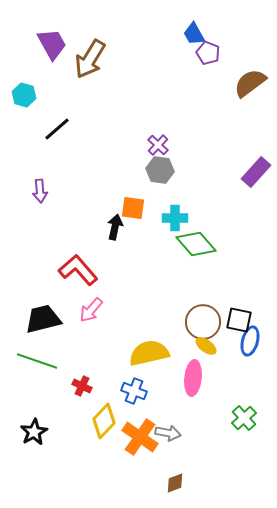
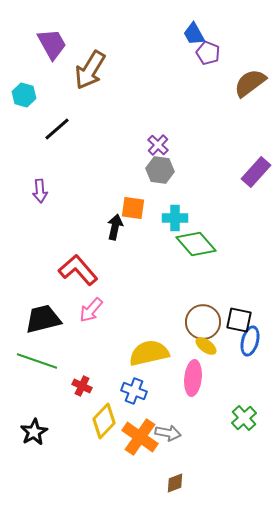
brown arrow: moved 11 px down
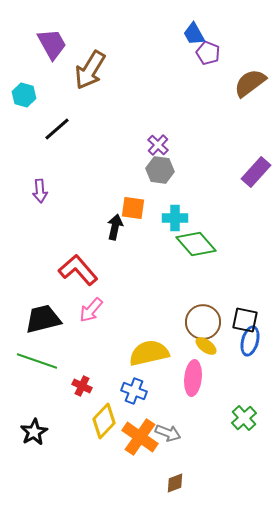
black square: moved 6 px right
gray arrow: rotated 10 degrees clockwise
